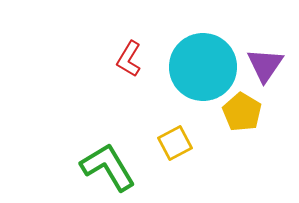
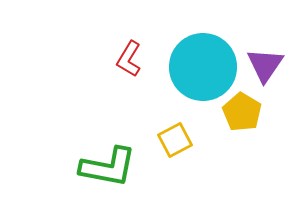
yellow square: moved 3 px up
green L-shape: rotated 132 degrees clockwise
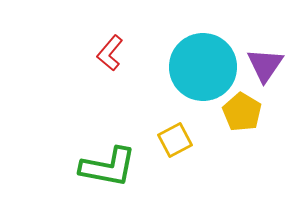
red L-shape: moved 19 px left, 6 px up; rotated 9 degrees clockwise
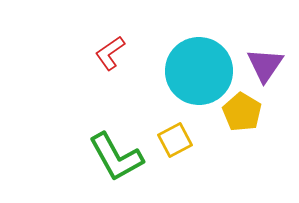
red L-shape: rotated 15 degrees clockwise
cyan circle: moved 4 px left, 4 px down
green L-shape: moved 8 px right, 10 px up; rotated 50 degrees clockwise
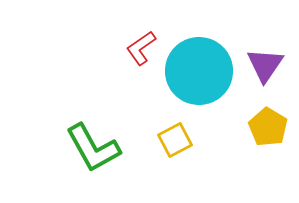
red L-shape: moved 31 px right, 5 px up
yellow pentagon: moved 26 px right, 15 px down
green L-shape: moved 23 px left, 9 px up
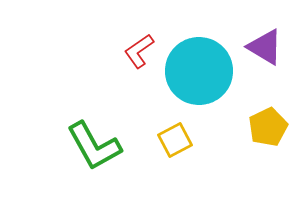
red L-shape: moved 2 px left, 3 px down
purple triangle: moved 18 px up; rotated 33 degrees counterclockwise
yellow pentagon: rotated 15 degrees clockwise
green L-shape: moved 1 px right, 2 px up
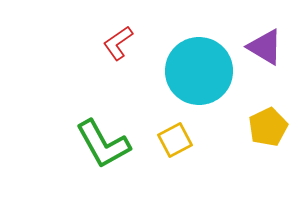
red L-shape: moved 21 px left, 8 px up
green L-shape: moved 9 px right, 2 px up
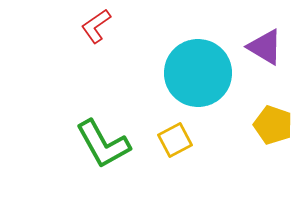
red L-shape: moved 22 px left, 17 px up
cyan circle: moved 1 px left, 2 px down
yellow pentagon: moved 5 px right, 2 px up; rotated 27 degrees counterclockwise
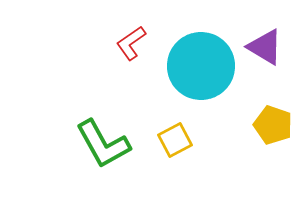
red L-shape: moved 35 px right, 17 px down
cyan circle: moved 3 px right, 7 px up
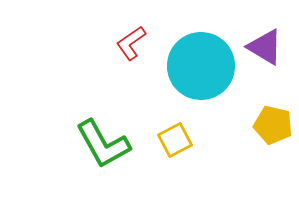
yellow pentagon: rotated 6 degrees counterclockwise
